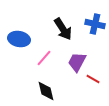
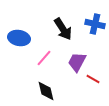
blue ellipse: moved 1 px up
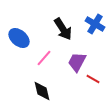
blue cross: rotated 18 degrees clockwise
blue ellipse: rotated 30 degrees clockwise
black diamond: moved 4 px left
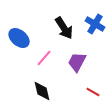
black arrow: moved 1 px right, 1 px up
red line: moved 13 px down
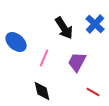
blue cross: rotated 12 degrees clockwise
blue ellipse: moved 3 px left, 4 px down
pink line: rotated 18 degrees counterclockwise
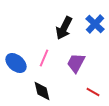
black arrow: rotated 60 degrees clockwise
blue ellipse: moved 21 px down
purple trapezoid: moved 1 px left, 1 px down
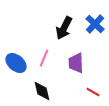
purple trapezoid: rotated 30 degrees counterclockwise
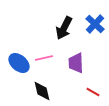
pink line: rotated 54 degrees clockwise
blue ellipse: moved 3 px right
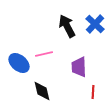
black arrow: moved 3 px right, 2 px up; rotated 125 degrees clockwise
pink line: moved 4 px up
purple trapezoid: moved 3 px right, 4 px down
red line: rotated 64 degrees clockwise
